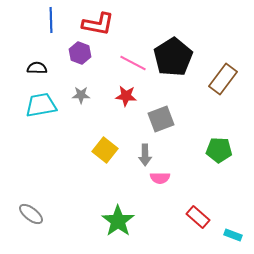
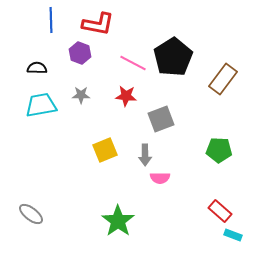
yellow square: rotated 30 degrees clockwise
red rectangle: moved 22 px right, 6 px up
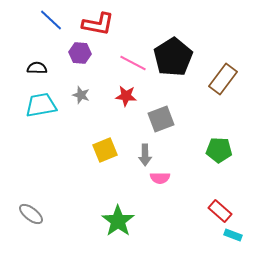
blue line: rotated 45 degrees counterclockwise
purple hexagon: rotated 15 degrees counterclockwise
gray star: rotated 18 degrees clockwise
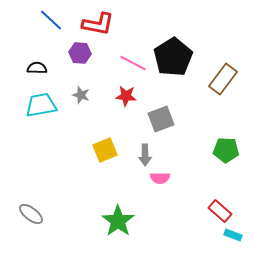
green pentagon: moved 7 px right
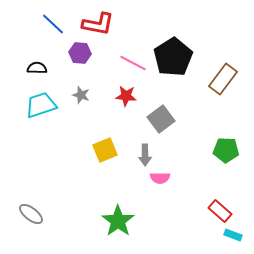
blue line: moved 2 px right, 4 px down
cyan trapezoid: rotated 8 degrees counterclockwise
gray square: rotated 16 degrees counterclockwise
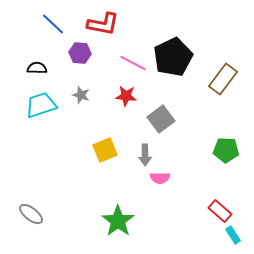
red L-shape: moved 5 px right
black pentagon: rotated 6 degrees clockwise
cyan rectangle: rotated 36 degrees clockwise
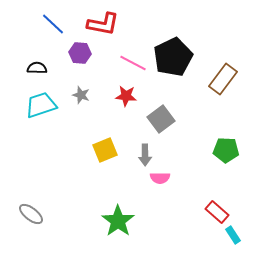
red rectangle: moved 3 px left, 1 px down
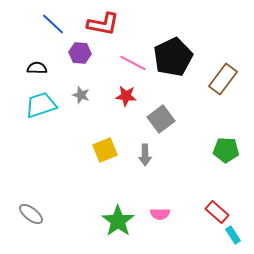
pink semicircle: moved 36 px down
